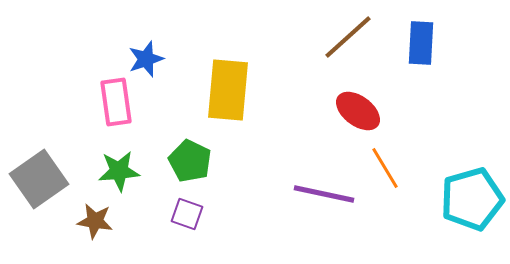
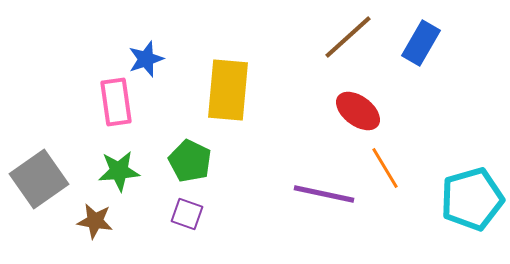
blue rectangle: rotated 27 degrees clockwise
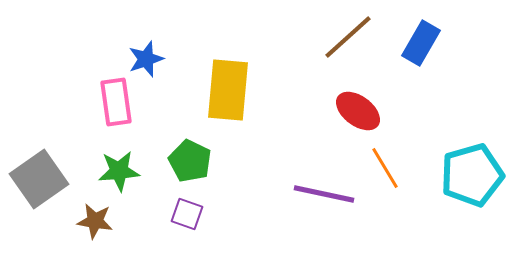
cyan pentagon: moved 24 px up
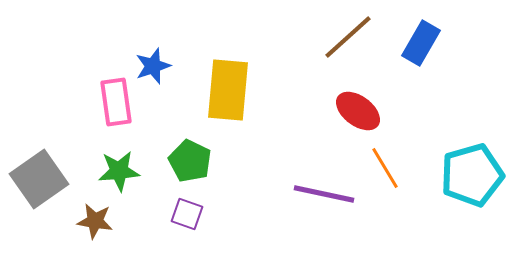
blue star: moved 7 px right, 7 px down
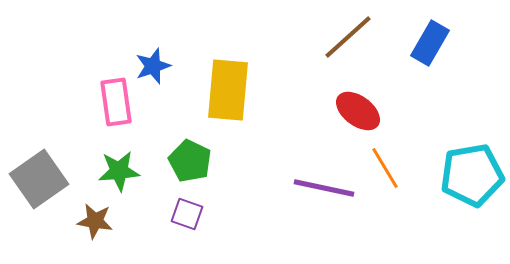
blue rectangle: moved 9 px right
cyan pentagon: rotated 6 degrees clockwise
purple line: moved 6 px up
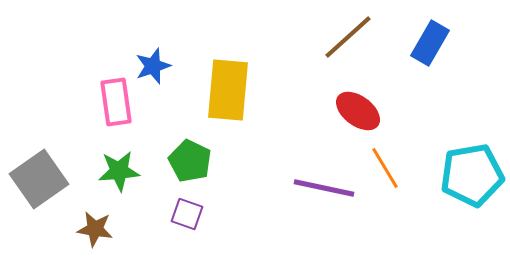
brown star: moved 8 px down
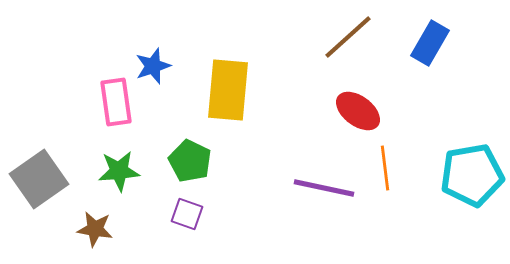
orange line: rotated 24 degrees clockwise
